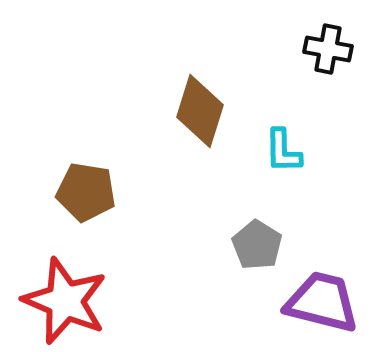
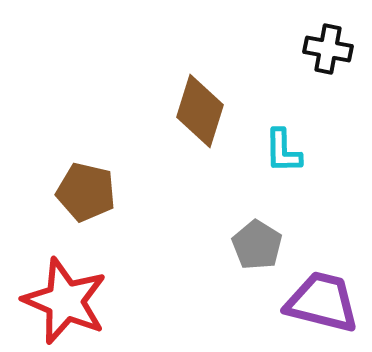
brown pentagon: rotated 4 degrees clockwise
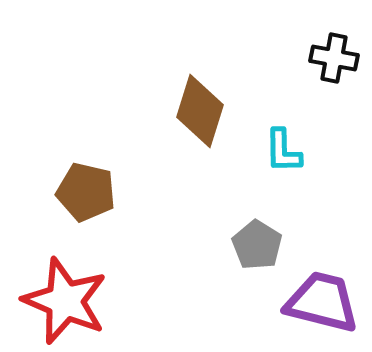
black cross: moved 6 px right, 9 px down
